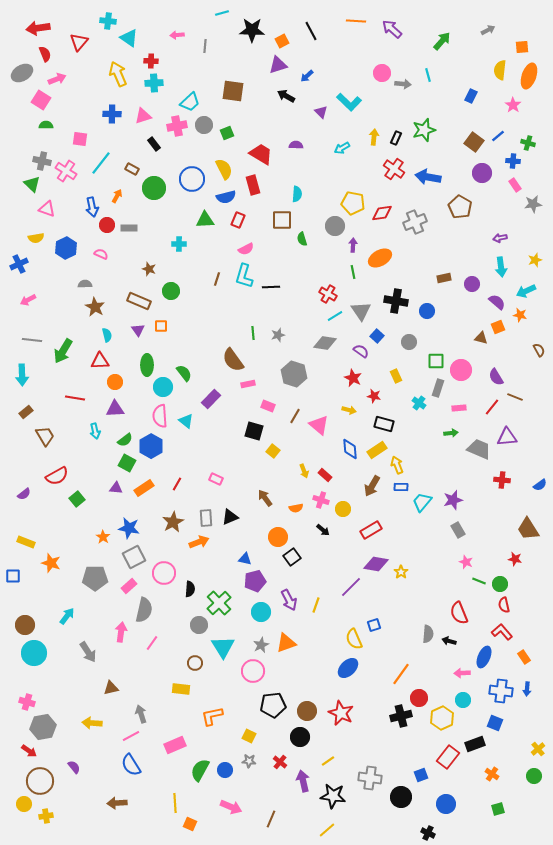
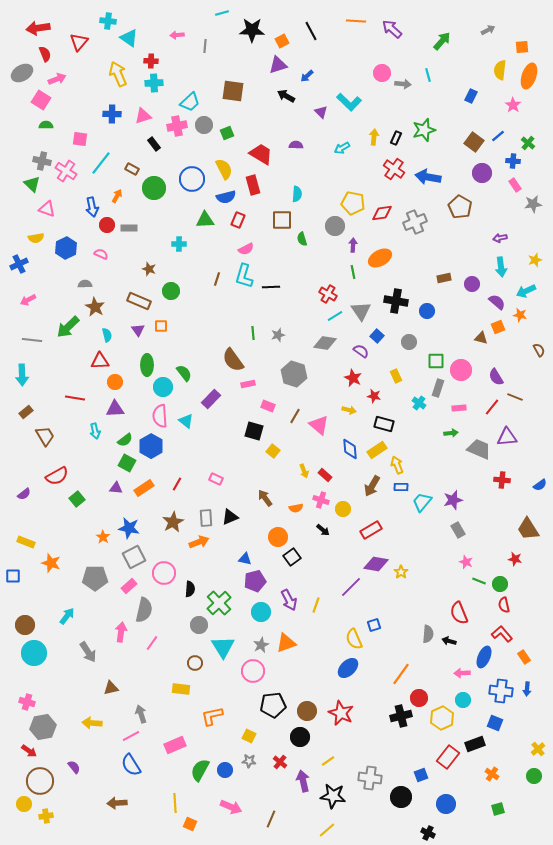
green cross at (528, 143): rotated 24 degrees clockwise
green arrow at (63, 351): moved 5 px right, 24 px up; rotated 15 degrees clockwise
red L-shape at (502, 632): moved 2 px down
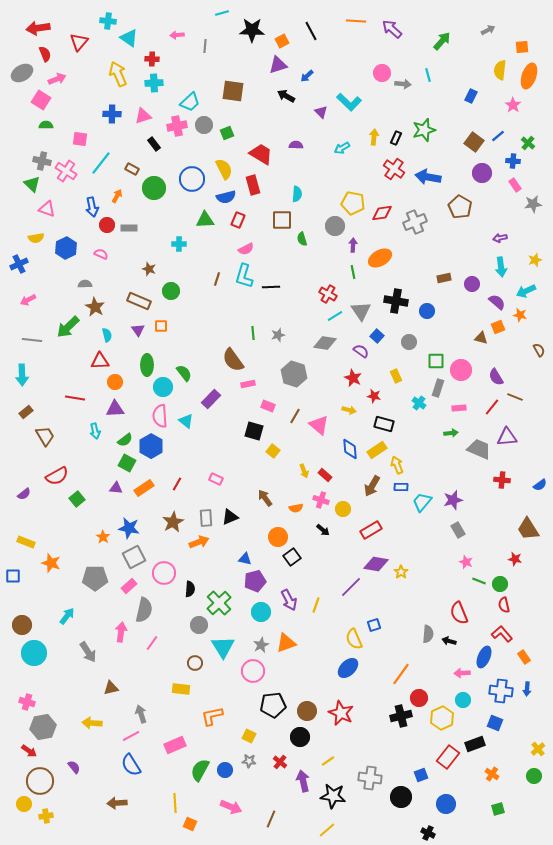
red cross at (151, 61): moved 1 px right, 2 px up
brown circle at (25, 625): moved 3 px left
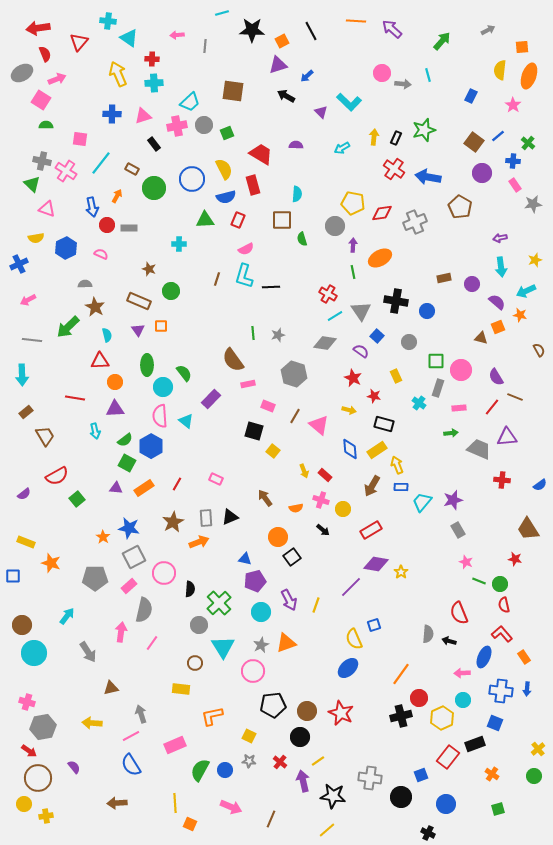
yellow line at (328, 761): moved 10 px left
brown circle at (40, 781): moved 2 px left, 3 px up
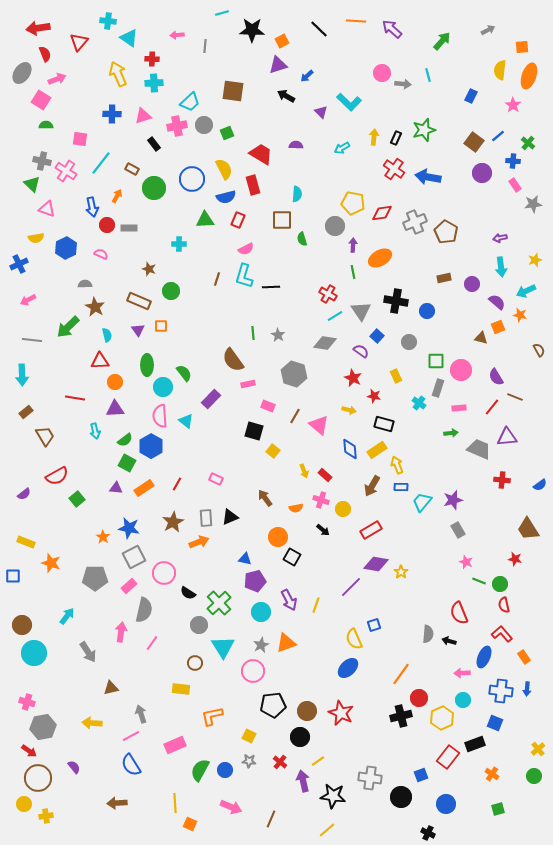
black line at (311, 31): moved 8 px right, 2 px up; rotated 18 degrees counterclockwise
gray ellipse at (22, 73): rotated 25 degrees counterclockwise
brown pentagon at (460, 207): moved 14 px left, 25 px down
gray star at (278, 335): rotated 24 degrees counterclockwise
black square at (292, 557): rotated 24 degrees counterclockwise
black semicircle at (190, 589): moved 2 px left, 4 px down; rotated 119 degrees clockwise
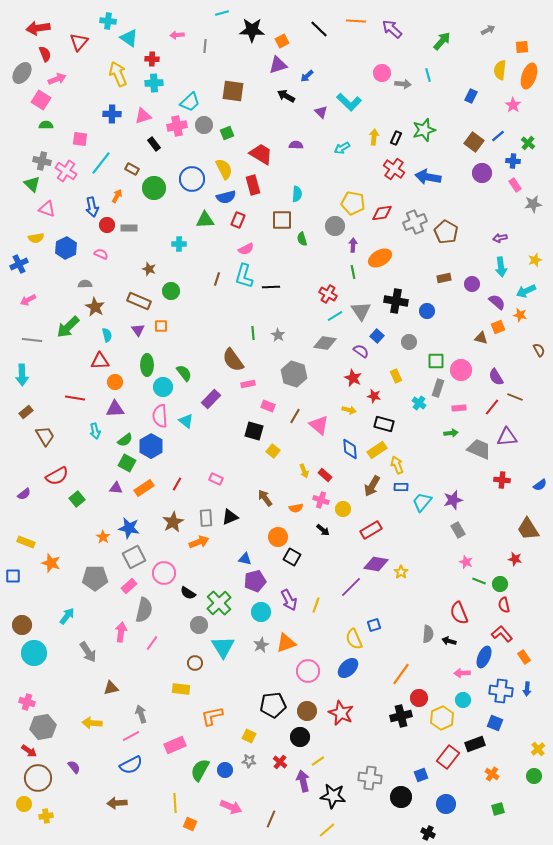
pink circle at (253, 671): moved 55 px right
blue semicircle at (131, 765): rotated 85 degrees counterclockwise
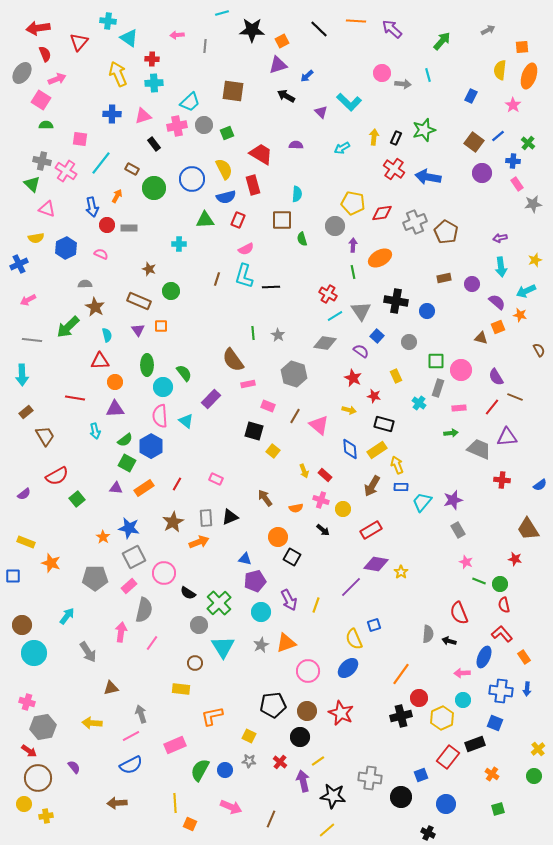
pink rectangle at (515, 185): moved 2 px right, 1 px up
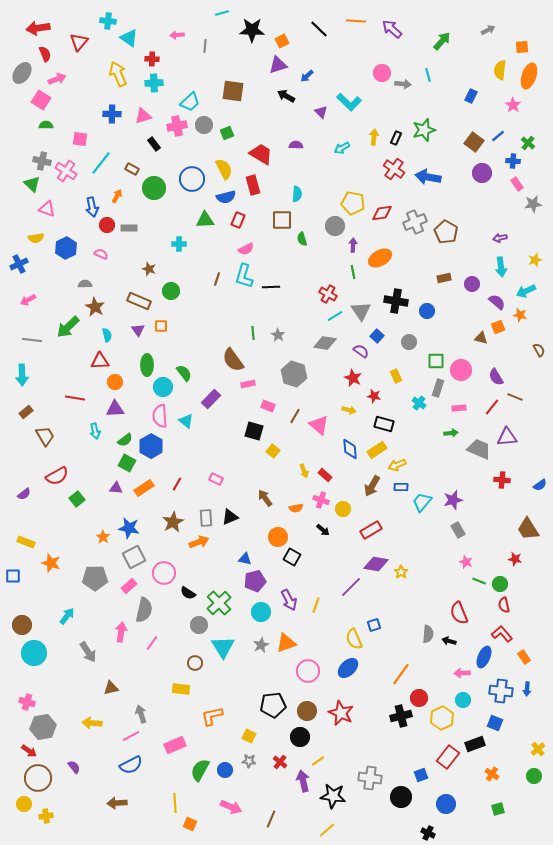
yellow arrow at (397, 465): rotated 90 degrees counterclockwise
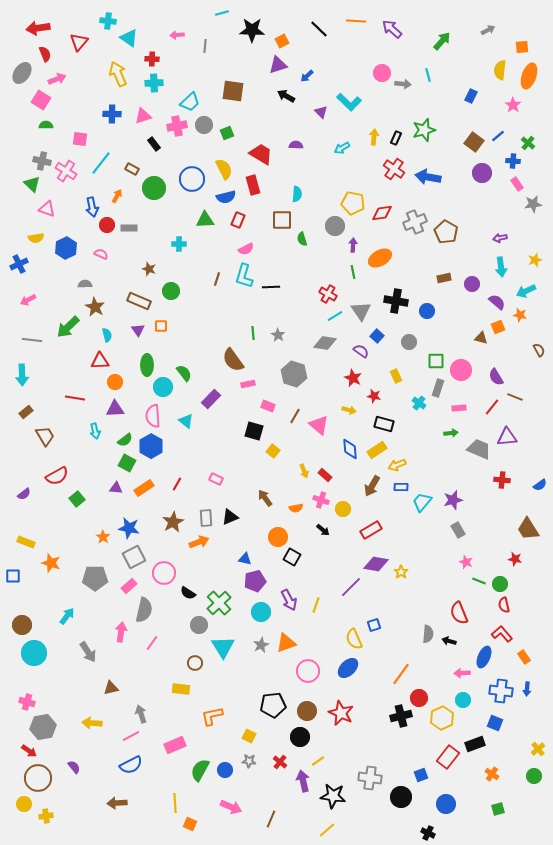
pink semicircle at (160, 416): moved 7 px left
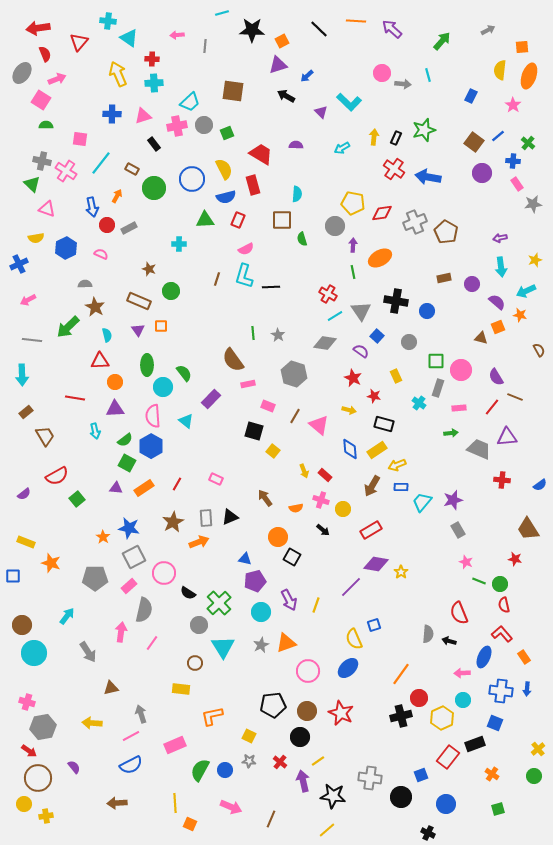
gray rectangle at (129, 228): rotated 28 degrees counterclockwise
